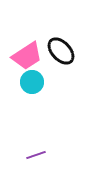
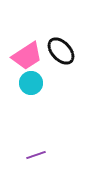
cyan circle: moved 1 px left, 1 px down
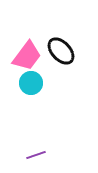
pink trapezoid: rotated 20 degrees counterclockwise
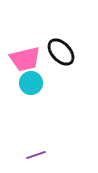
black ellipse: moved 1 px down
pink trapezoid: moved 2 px left, 3 px down; rotated 40 degrees clockwise
